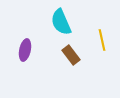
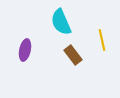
brown rectangle: moved 2 px right
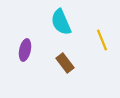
yellow line: rotated 10 degrees counterclockwise
brown rectangle: moved 8 px left, 8 px down
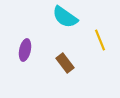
cyan semicircle: moved 4 px right, 5 px up; rotated 32 degrees counterclockwise
yellow line: moved 2 px left
